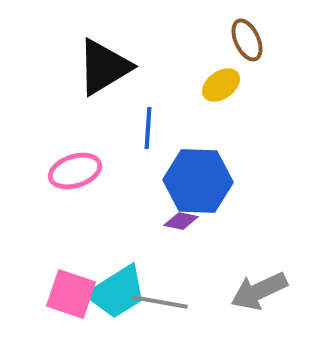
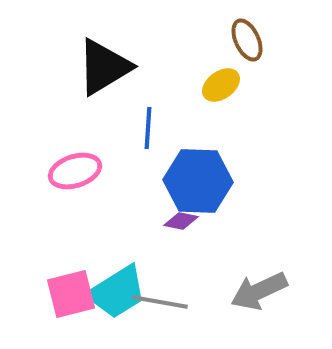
pink square: rotated 33 degrees counterclockwise
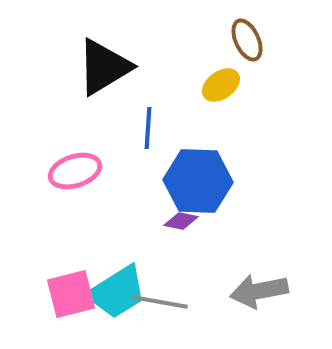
gray arrow: rotated 14 degrees clockwise
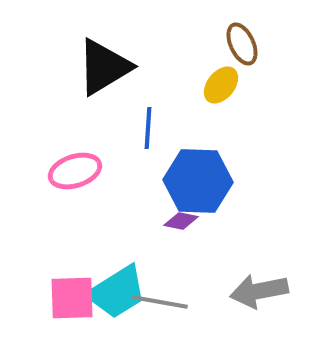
brown ellipse: moved 5 px left, 4 px down
yellow ellipse: rotated 15 degrees counterclockwise
pink square: moved 1 px right, 4 px down; rotated 12 degrees clockwise
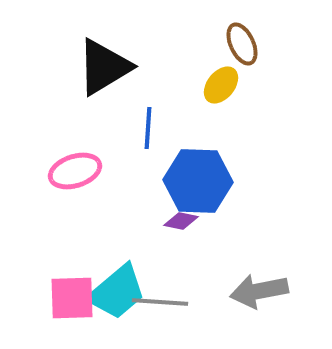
cyan trapezoid: rotated 8 degrees counterclockwise
gray line: rotated 6 degrees counterclockwise
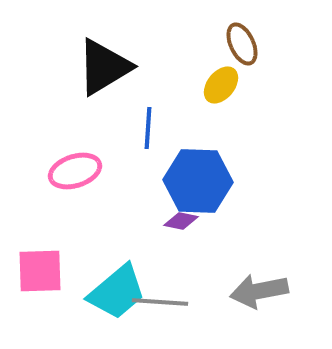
pink square: moved 32 px left, 27 px up
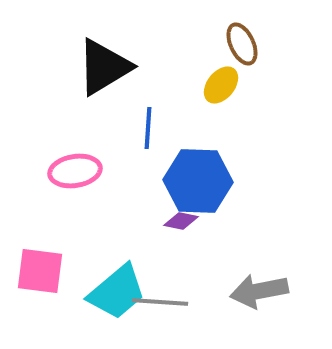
pink ellipse: rotated 9 degrees clockwise
pink square: rotated 9 degrees clockwise
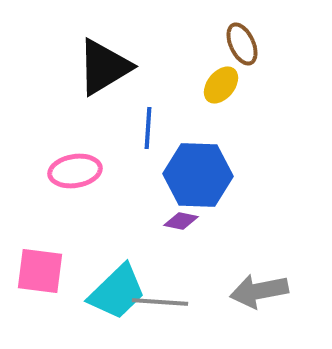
blue hexagon: moved 6 px up
cyan trapezoid: rotated 4 degrees counterclockwise
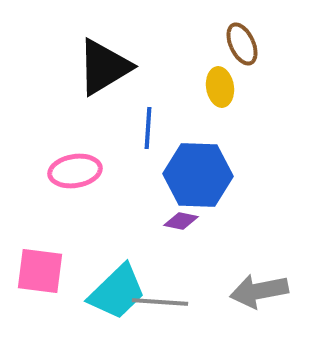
yellow ellipse: moved 1 px left, 2 px down; rotated 48 degrees counterclockwise
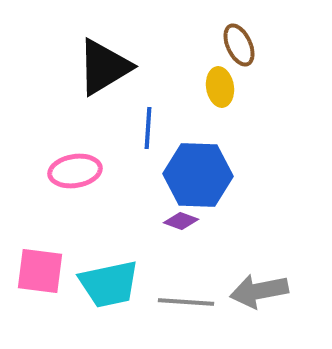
brown ellipse: moved 3 px left, 1 px down
purple diamond: rotated 8 degrees clockwise
cyan trapezoid: moved 8 px left, 8 px up; rotated 32 degrees clockwise
gray line: moved 26 px right
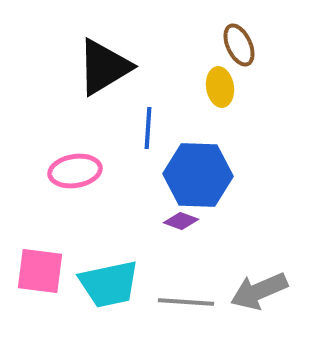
gray arrow: rotated 12 degrees counterclockwise
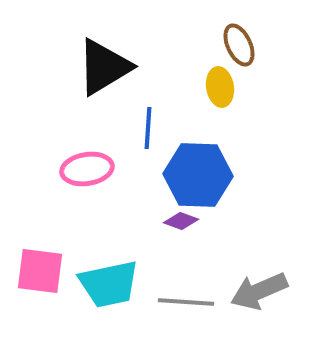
pink ellipse: moved 12 px right, 2 px up
